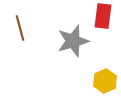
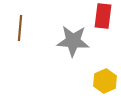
brown line: rotated 20 degrees clockwise
gray star: rotated 20 degrees clockwise
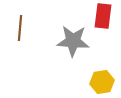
yellow hexagon: moved 3 px left, 1 px down; rotated 15 degrees clockwise
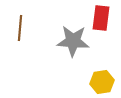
red rectangle: moved 2 px left, 2 px down
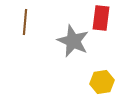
brown line: moved 5 px right, 6 px up
gray star: rotated 20 degrees clockwise
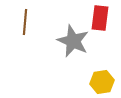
red rectangle: moved 1 px left
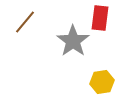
brown line: rotated 35 degrees clockwise
gray star: rotated 12 degrees clockwise
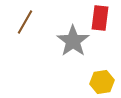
brown line: rotated 10 degrees counterclockwise
